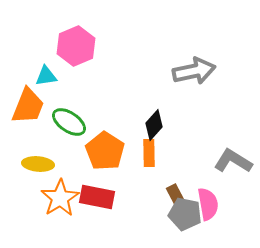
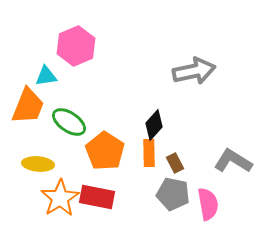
brown rectangle: moved 31 px up
gray pentagon: moved 12 px left, 20 px up
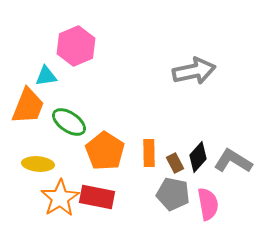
black diamond: moved 44 px right, 32 px down
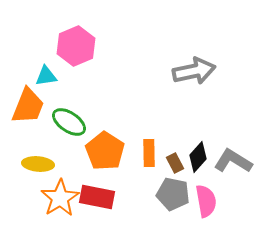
pink semicircle: moved 2 px left, 3 px up
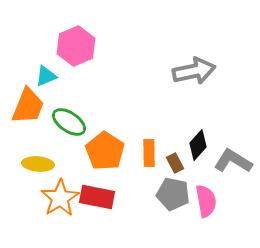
cyan triangle: rotated 15 degrees counterclockwise
black diamond: moved 12 px up
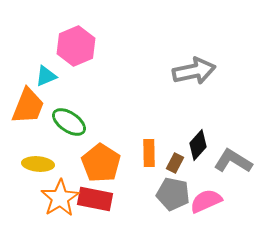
orange pentagon: moved 4 px left, 12 px down
brown rectangle: rotated 54 degrees clockwise
red rectangle: moved 2 px left, 2 px down
pink semicircle: rotated 104 degrees counterclockwise
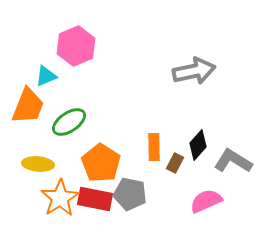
green ellipse: rotated 68 degrees counterclockwise
orange rectangle: moved 5 px right, 6 px up
gray pentagon: moved 43 px left
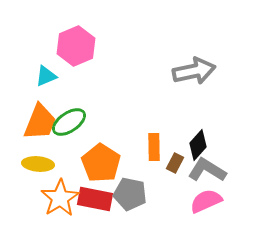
orange trapezoid: moved 12 px right, 16 px down
gray L-shape: moved 26 px left, 9 px down
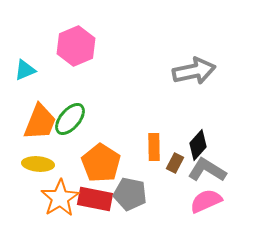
cyan triangle: moved 21 px left, 6 px up
green ellipse: moved 1 px right, 3 px up; rotated 16 degrees counterclockwise
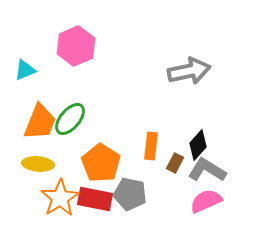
gray arrow: moved 5 px left
orange rectangle: moved 3 px left, 1 px up; rotated 8 degrees clockwise
